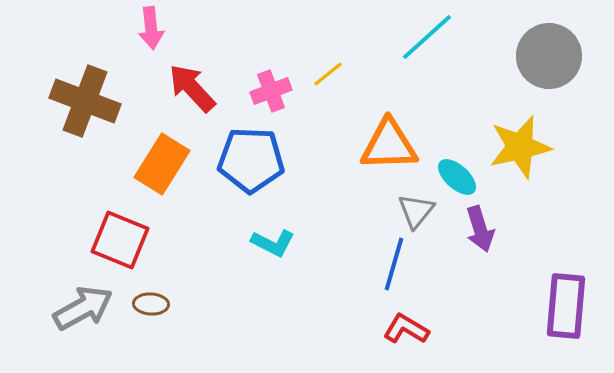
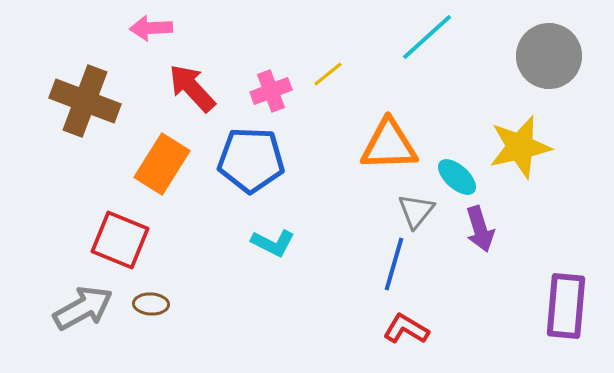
pink arrow: rotated 93 degrees clockwise
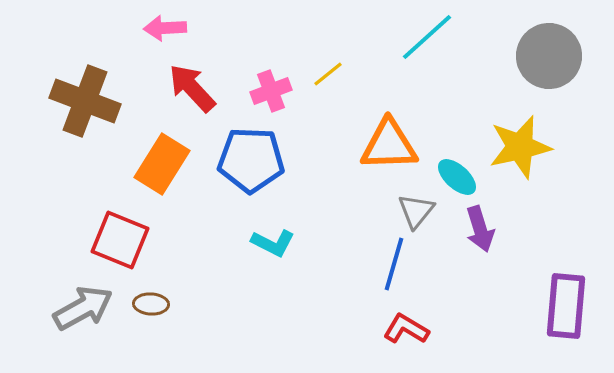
pink arrow: moved 14 px right
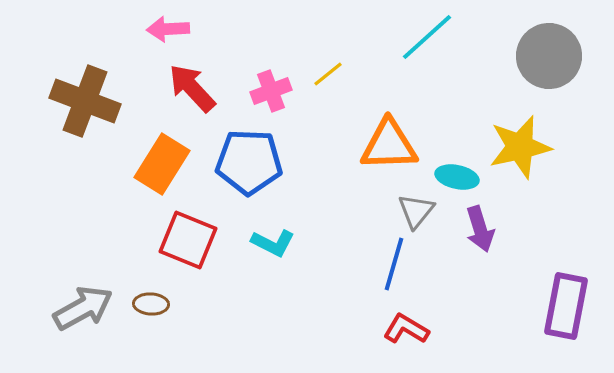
pink arrow: moved 3 px right, 1 px down
blue pentagon: moved 2 px left, 2 px down
cyan ellipse: rotated 30 degrees counterclockwise
red square: moved 68 px right
purple rectangle: rotated 6 degrees clockwise
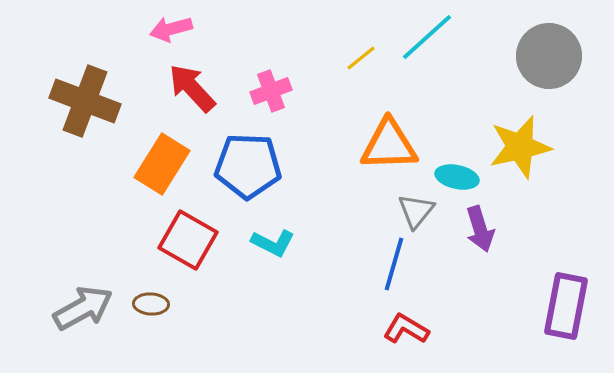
pink arrow: moved 3 px right; rotated 12 degrees counterclockwise
yellow line: moved 33 px right, 16 px up
blue pentagon: moved 1 px left, 4 px down
red square: rotated 8 degrees clockwise
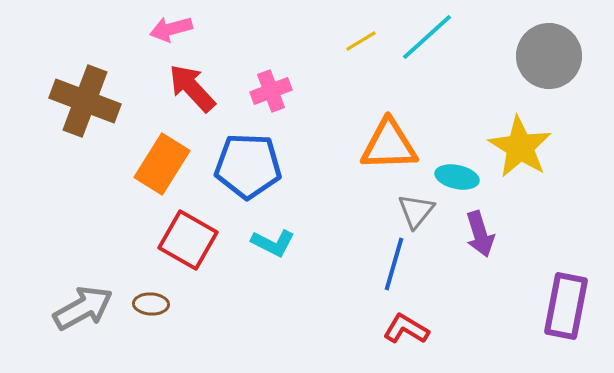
yellow line: moved 17 px up; rotated 8 degrees clockwise
yellow star: rotated 28 degrees counterclockwise
purple arrow: moved 5 px down
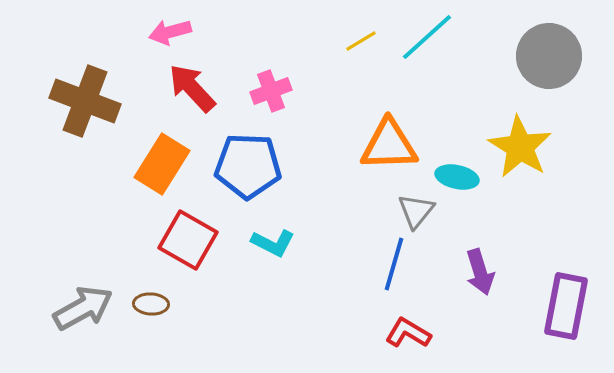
pink arrow: moved 1 px left, 3 px down
purple arrow: moved 38 px down
red L-shape: moved 2 px right, 4 px down
